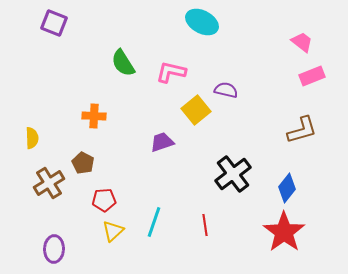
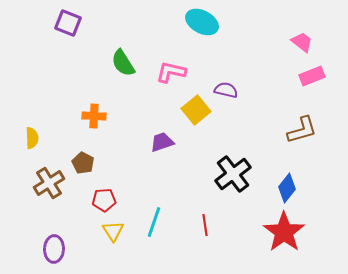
purple square: moved 14 px right
yellow triangle: rotated 20 degrees counterclockwise
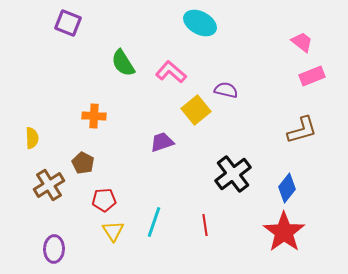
cyan ellipse: moved 2 px left, 1 px down
pink L-shape: rotated 28 degrees clockwise
brown cross: moved 2 px down
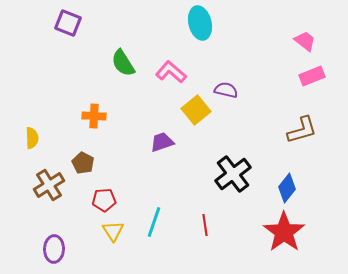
cyan ellipse: rotated 48 degrees clockwise
pink trapezoid: moved 3 px right, 1 px up
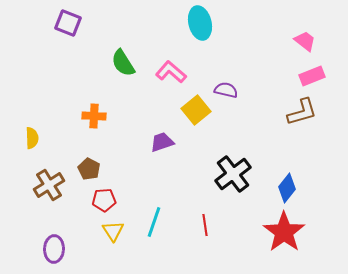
brown L-shape: moved 18 px up
brown pentagon: moved 6 px right, 6 px down
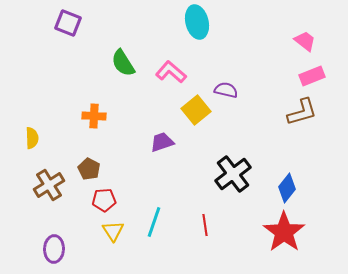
cyan ellipse: moved 3 px left, 1 px up
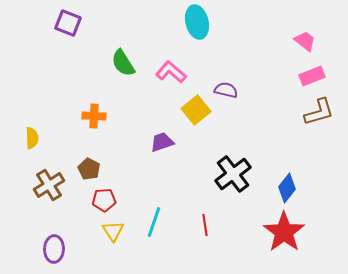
brown L-shape: moved 17 px right
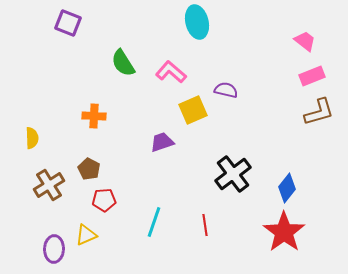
yellow square: moved 3 px left; rotated 16 degrees clockwise
yellow triangle: moved 27 px left, 4 px down; rotated 40 degrees clockwise
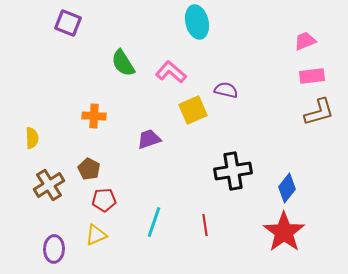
pink trapezoid: rotated 60 degrees counterclockwise
pink rectangle: rotated 15 degrees clockwise
purple trapezoid: moved 13 px left, 3 px up
black cross: moved 3 px up; rotated 27 degrees clockwise
yellow triangle: moved 10 px right
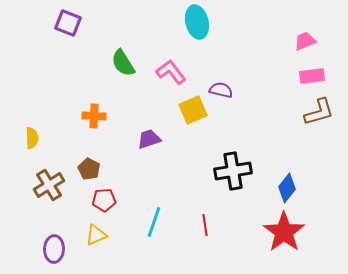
pink L-shape: rotated 12 degrees clockwise
purple semicircle: moved 5 px left
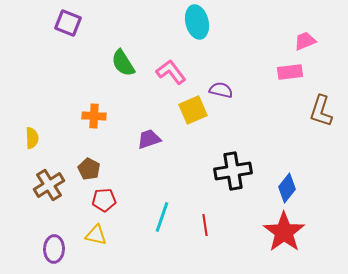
pink rectangle: moved 22 px left, 4 px up
brown L-shape: moved 2 px right, 1 px up; rotated 124 degrees clockwise
cyan line: moved 8 px right, 5 px up
yellow triangle: rotated 35 degrees clockwise
